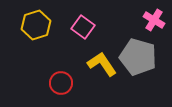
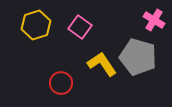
pink square: moved 3 px left
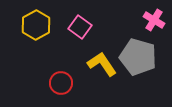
yellow hexagon: rotated 12 degrees counterclockwise
